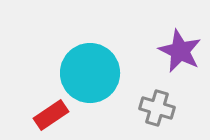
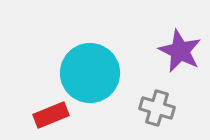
red rectangle: rotated 12 degrees clockwise
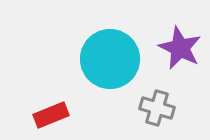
purple star: moved 3 px up
cyan circle: moved 20 px right, 14 px up
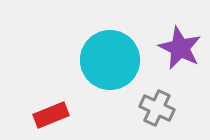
cyan circle: moved 1 px down
gray cross: rotated 8 degrees clockwise
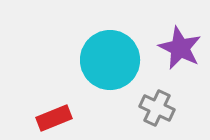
red rectangle: moved 3 px right, 3 px down
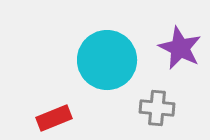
cyan circle: moved 3 px left
gray cross: rotated 20 degrees counterclockwise
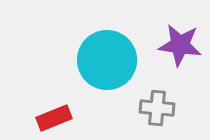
purple star: moved 3 px up; rotated 18 degrees counterclockwise
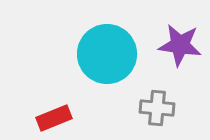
cyan circle: moved 6 px up
